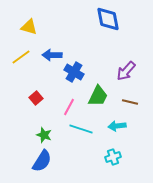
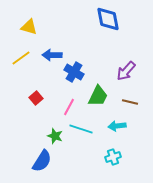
yellow line: moved 1 px down
green star: moved 11 px right, 1 px down
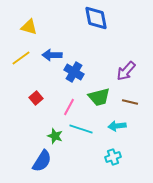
blue diamond: moved 12 px left, 1 px up
green trapezoid: moved 1 px right, 1 px down; rotated 50 degrees clockwise
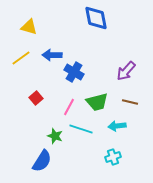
green trapezoid: moved 2 px left, 5 px down
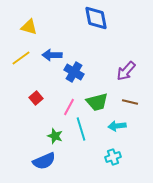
cyan line: rotated 55 degrees clockwise
blue semicircle: moved 2 px right; rotated 35 degrees clockwise
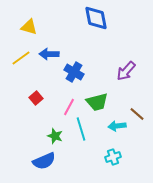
blue arrow: moved 3 px left, 1 px up
brown line: moved 7 px right, 12 px down; rotated 28 degrees clockwise
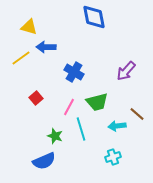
blue diamond: moved 2 px left, 1 px up
blue arrow: moved 3 px left, 7 px up
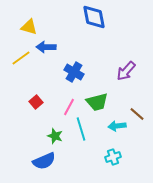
red square: moved 4 px down
